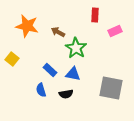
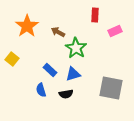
orange star: rotated 25 degrees clockwise
blue triangle: rotated 28 degrees counterclockwise
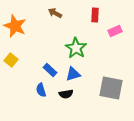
orange star: moved 12 px left; rotated 15 degrees counterclockwise
brown arrow: moved 3 px left, 19 px up
yellow square: moved 1 px left, 1 px down
